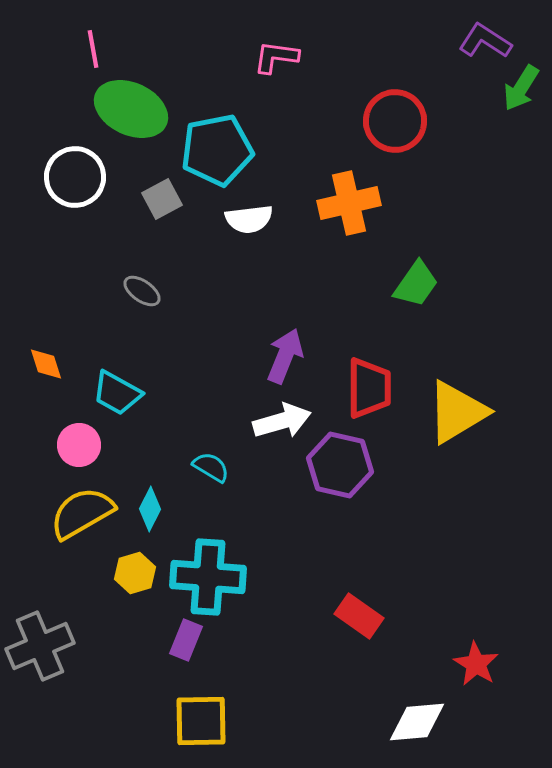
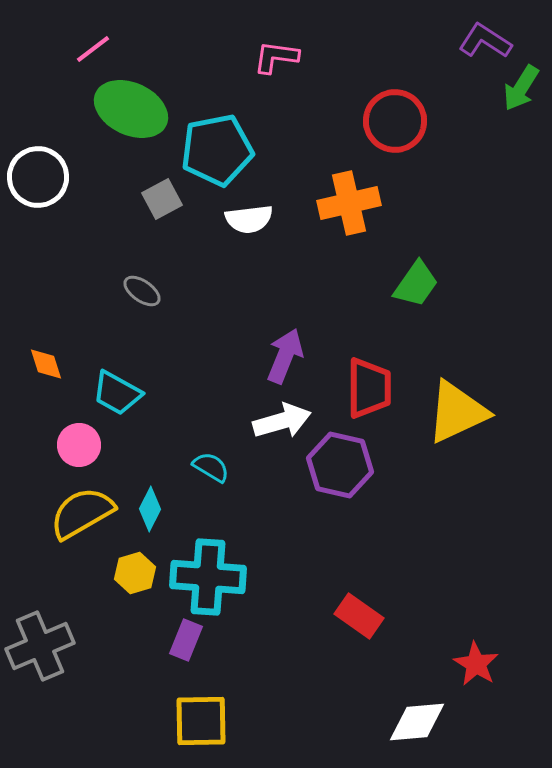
pink line: rotated 63 degrees clockwise
white circle: moved 37 px left
yellow triangle: rotated 6 degrees clockwise
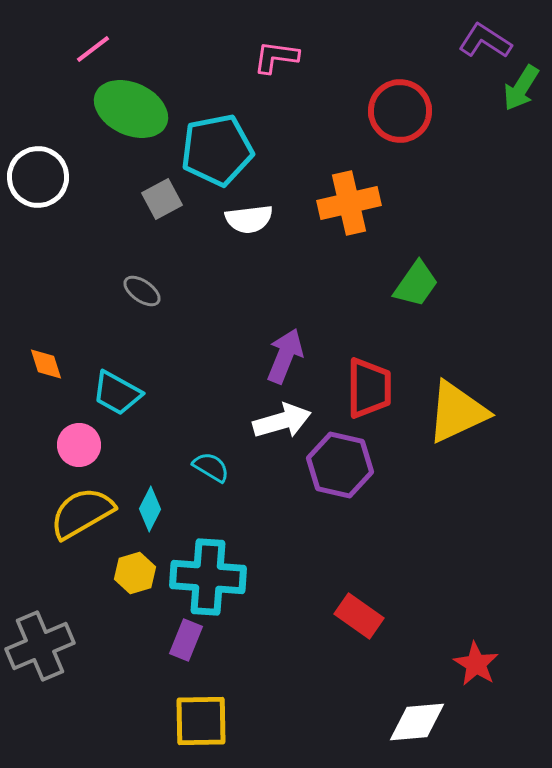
red circle: moved 5 px right, 10 px up
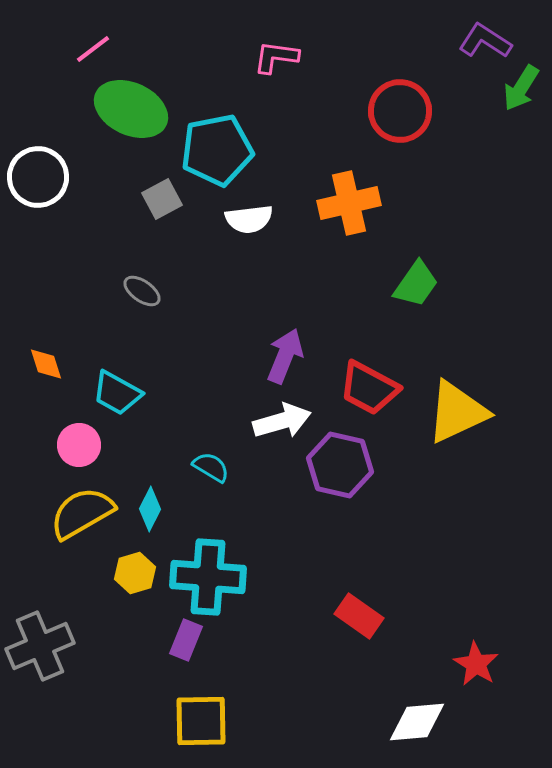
red trapezoid: rotated 118 degrees clockwise
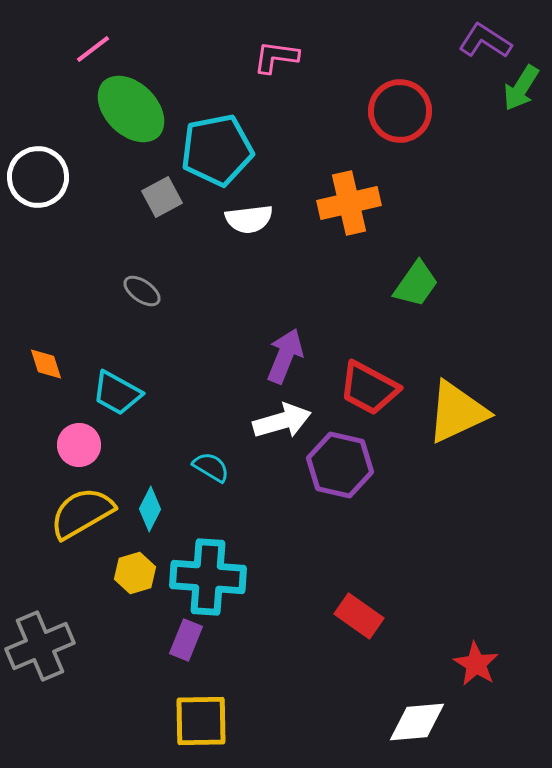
green ellipse: rotated 20 degrees clockwise
gray square: moved 2 px up
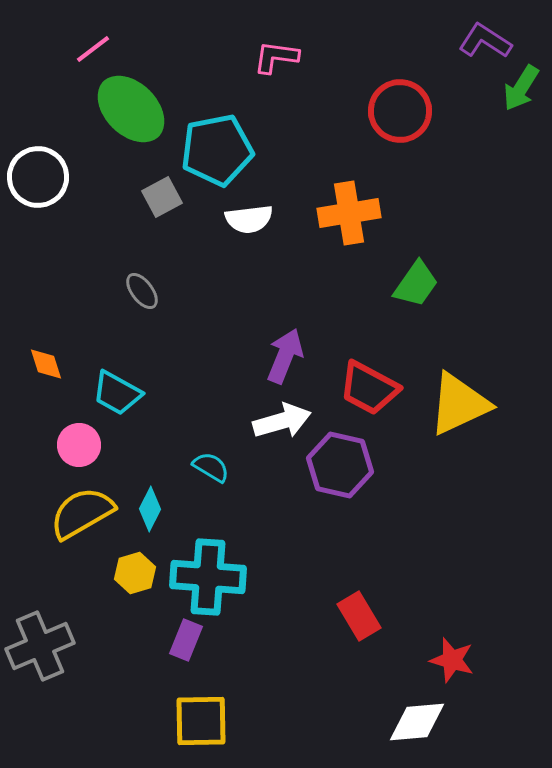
orange cross: moved 10 px down; rotated 4 degrees clockwise
gray ellipse: rotated 18 degrees clockwise
yellow triangle: moved 2 px right, 8 px up
red rectangle: rotated 24 degrees clockwise
red star: moved 24 px left, 4 px up; rotated 15 degrees counterclockwise
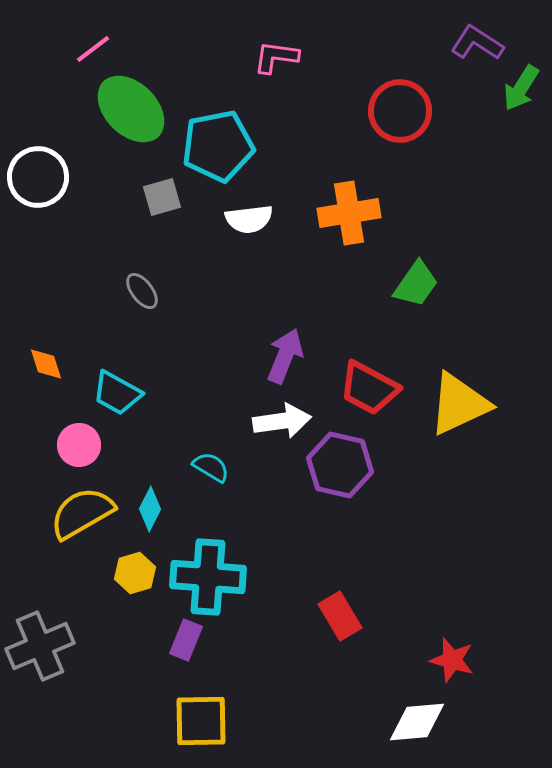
purple L-shape: moved 8 px left, 2 px down
cyan pentagon: moved 1 px right, 4 px up
gray square: rotated 12 degrees clockwise
white arrow: rotated 8 degrees clockwise
red rectangle: moved 19 px left
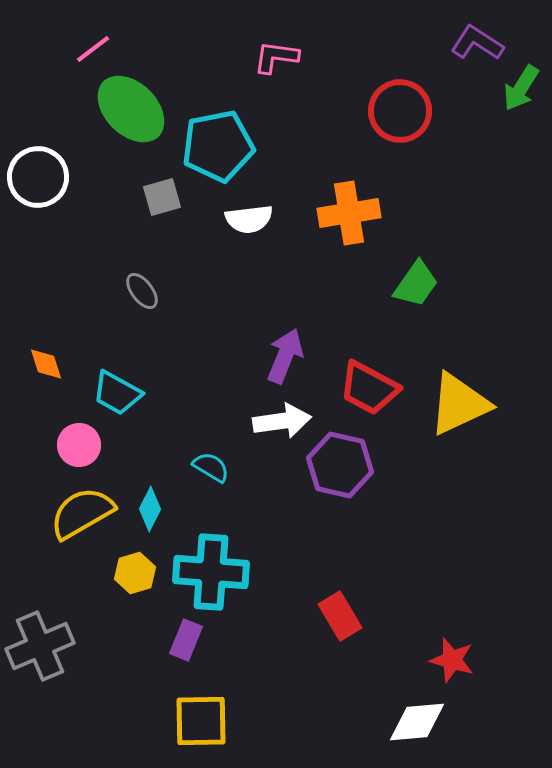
cyan cross: moved 3 px right, 5 px up
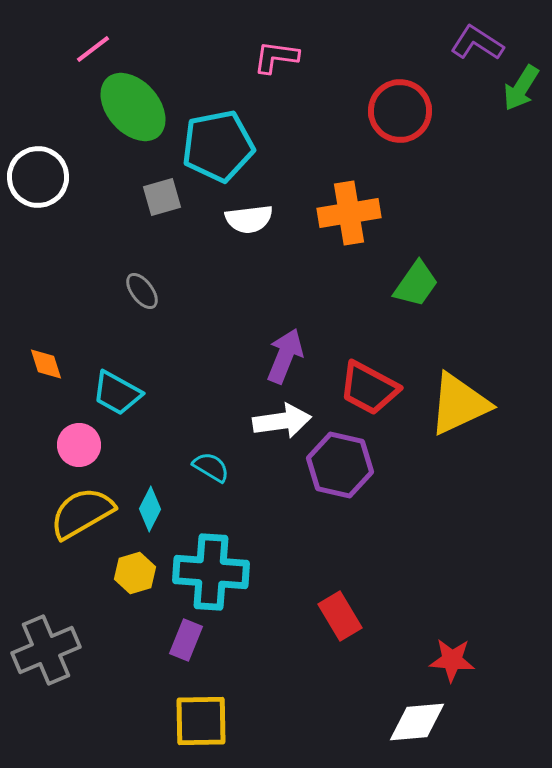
green ellipse: moved 2 px right, 2 px up; rotated 4 degrees clockwise
gray cross: moved 6 px right, 4 px down
red star: rotated 12 degrees counterclockwise
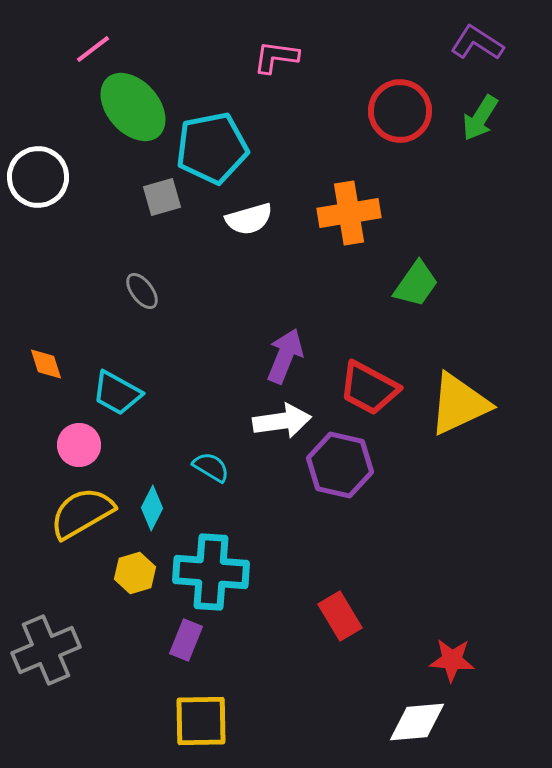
green arrow: moved 41 px left, 30 px down
cyan pentagon: moved 6 px left, 2 px down
white semicircle: rotated 9 degrees counterclockwise
cyan diamond: moved 2 px right, 1 px up
